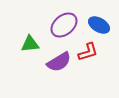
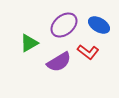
green triangle: moved 1 px left, 1 px up; rotated 24 degrees counterclockwise
red L-shape: rotated 55 degrees clockwise
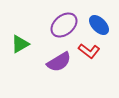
blue ellipse: rotated 15 degrees clockwise
green triangle: moved 9 px left, 1 px down
red L-shape: moved 1 px right, 1 px up
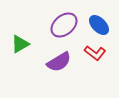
red L-shape: moved 6 px right, 2 px down
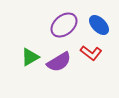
green triangle: moved 10 px right, 13 px down
red L-shape: moved 4 px left
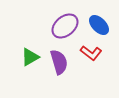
purple ellipse: moved 1 px right, 1 px down
purple semicircle: rotated 75 degrees counterclockwise
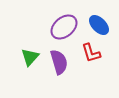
purple ellipse: moved 1 px left, 1 px down
red L-shape: rotated 35 degrees clockwise
green triangle: rotated 18 degrees counterclockwise
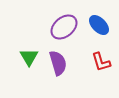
red L-shape: moved 10 px right, 9 px down
green triangle: moved 1 px left; rotated 12 degrees counterclockwise
purple semicircle: moved 1 px left, 1 px down
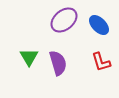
purple ellipse: moved 7 px up
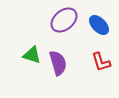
green triangle: moved 3 px right, 2 px up; rotated 42 degrees counterclockwise
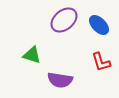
purple semicircle: moved 2 px right, 17 px down; rotated 115 degrees clockwise
